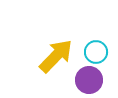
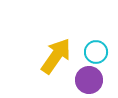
yellow arrow: rotated 9 degrees counterclockwise
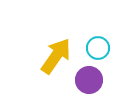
cyan circle: moved 2 px right, 4 px up
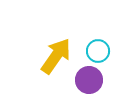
cyan circle: moved 3 px down
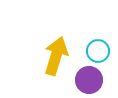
yellow arrow: rotated 18 degrees counterclockwise
